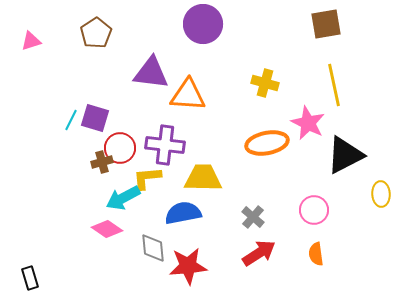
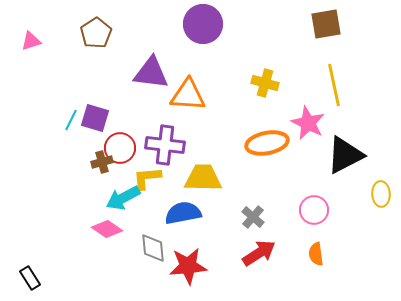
black rectangle: rotated 15 degrees counterclockwise
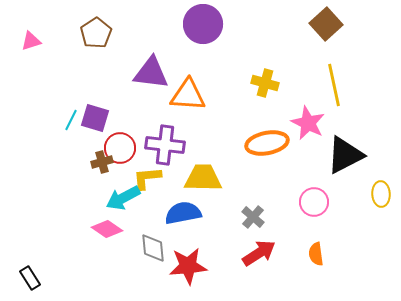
brown square: rotated 32 degrees counterclockwise
pink circle: moved 8 px up
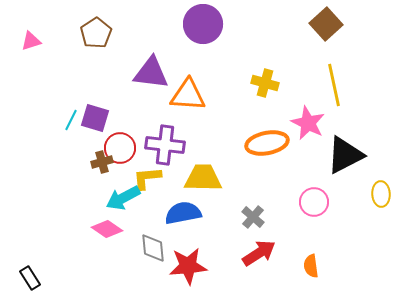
orange semicircle: moved 5 px left, 12 px down
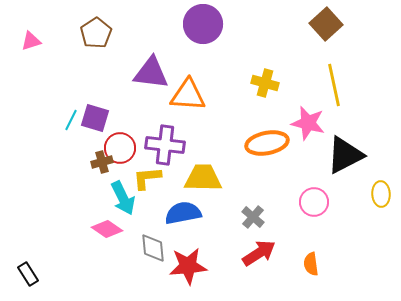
pink star: rotated 12 degrees counterclockwise
cyan arrow: rotated 88 degrees counterclockwise
orange semicircle: moved 2 px up
black rectangle: moved 2 px left, 4 px up
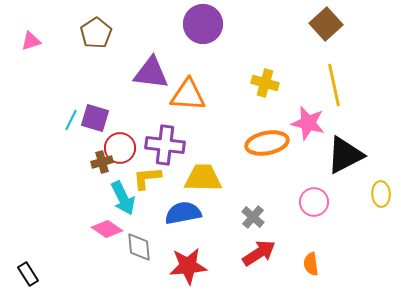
gray diamond: moved 14 px left, 1 px up
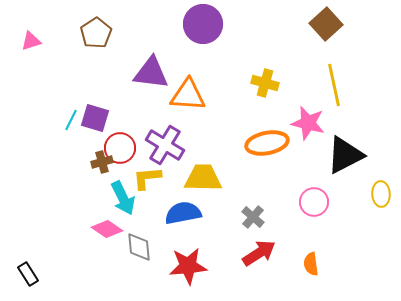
purple cross: rotated 24 degrees clockwise
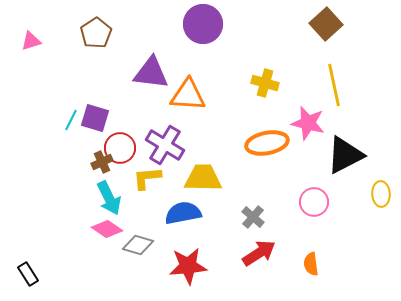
brown cross: rotated 10 degrees counterclockwise
cyan arrow: moved 14 px left
gray diamond: moved 1 px left, 2 px up; rotated 68 degrees counterclockwise
